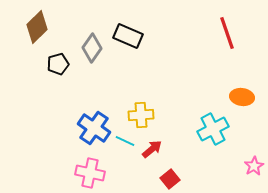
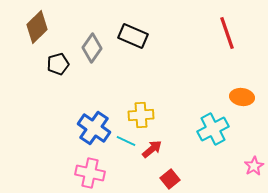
black rectangle: moved 5 px right
cyan line: moved 1 px right
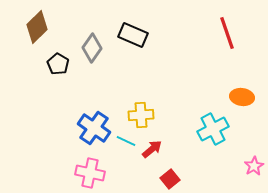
black rectangle: moved 1 px up
black pentagon: rotated 25 degrees counterclockwise
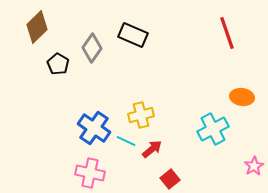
yellow cross: rotated 10 degrees counterclockwise
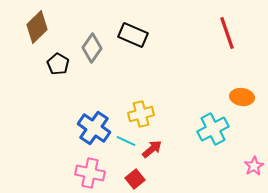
yellow cross: moved 1 px up
red square: moved 35 px left
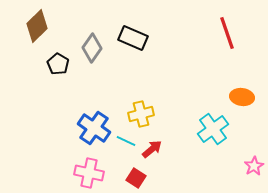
brown diamond: moved 1 px up
black rectangle: moved 3 px down
cyan cross: rotated 8 degrees counterclockwise
pink cross: moved 1 px left
red square: moved 1 px right, 1 px up; rotated 18 degrees counterclockwise
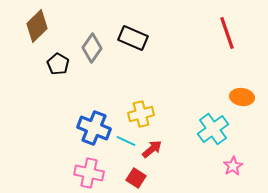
blue cross: rotated 12 degrees counterclockwise
pink star: moved 21 px left
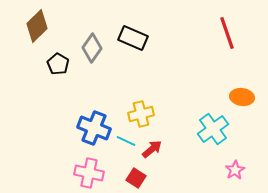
pink star: moved 2 px right, 4 px down
